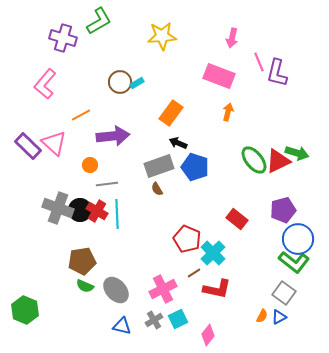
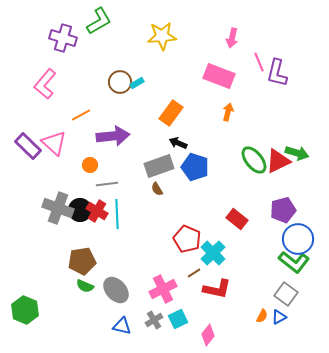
gray square at (284, 293): moved 2 px right, 1 px down
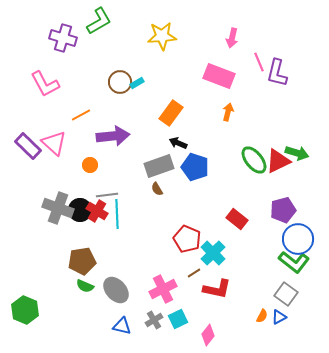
pink L-shape at (45, 84): rotated 68 degrees counterclockwise
gray line at (107, 184): moved 11 px down
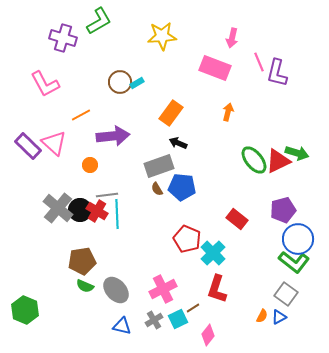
pink rectangle at (219, 76): moved 4 px left, 8 px up
blue pentagon at (195, 167): moved 13 px left, 20 px down; rotated 12 degrees counterclockwise
gray cross at (58, 208): rotated 20 degrees clockwise
brown line at (194, 273): moved 1 px left, 35 px down
red L-shape at (217, 289): rotated 96 degrees clockwise
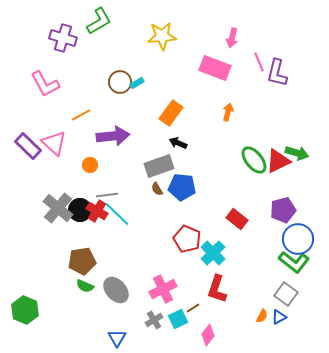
cyan line at (117, 214): rotated 44 degrees counterclockwise
blue triangle at (122, 326): moved 5 px left, 12 px down; rotated 48 degrees clockwise
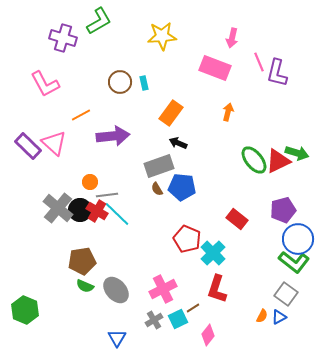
cyan rectangle at (137, 83): moved 7 px right; rotated 72 degrees counterclockwise
orange circle at (90, 165): moved 17 px down
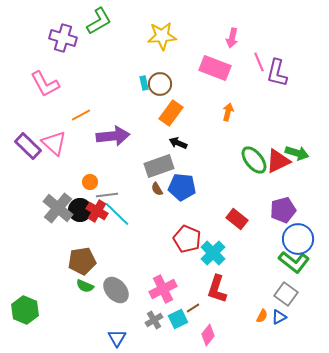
brown circle at (120, 82): moved 40 px right, 2 px down
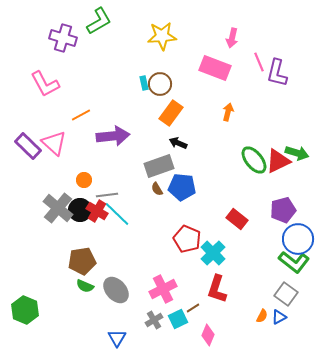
orange circle at (90, 182): moved 6 px left, 2 px up
pink diamond at (208, 335): rotated 15 degrees counterclockwise
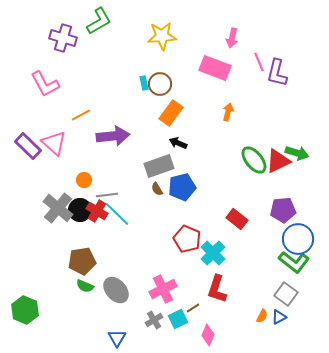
blue pentagon at (182, 187): rotated 20 degrees counterclockwise
purple pentagon at (283, 210): rotated 10 degrees clockwise
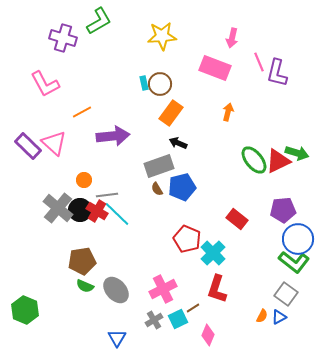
orange line at (81, 115): moved 1 px right, 3 px up
